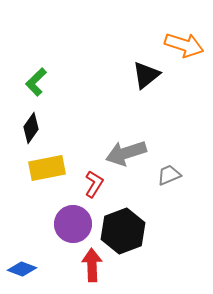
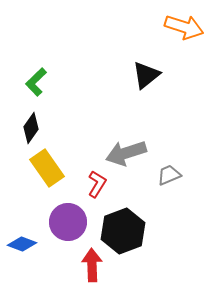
orange arrow: moved 18 px up
yellow rectangle: rotated 66 degrees clockwise
red L-shape: moved 3 px right
purple circle: moved 5 px left, 2 px up
blue diamond: moved 25 px up
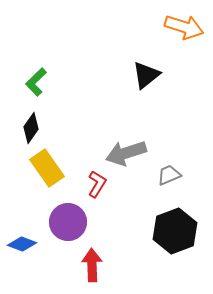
black hexagon: moved 52 px right
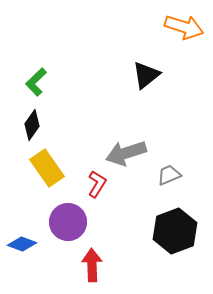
black diamond: moved 1 px right, 3 px up
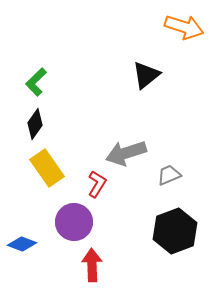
black diamond: moved 3 px right, 1 px up
purple circle: moved 6 px right
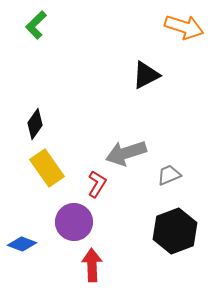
black triangle: rotated 12 degrees clockwise
green L-shape: moved 57 px up
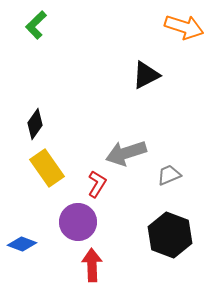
purple circle: moved 4 px right
black hexagon: moved 5 px left, 4 px down; rotated 18 degrees counterclockwise
